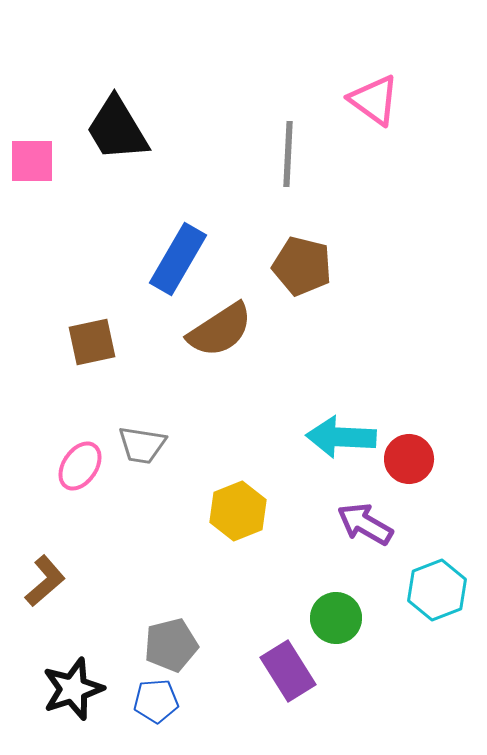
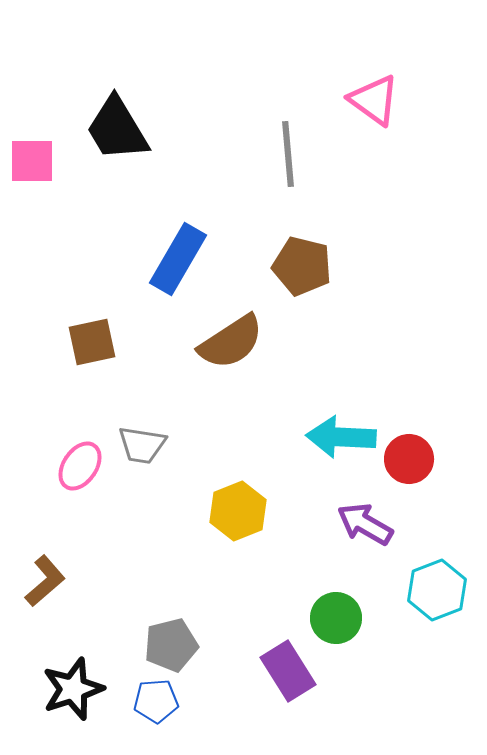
gray line: rotated 8 degrees counterclockwise
brown semicircle: moved 11 px right, 12 px down
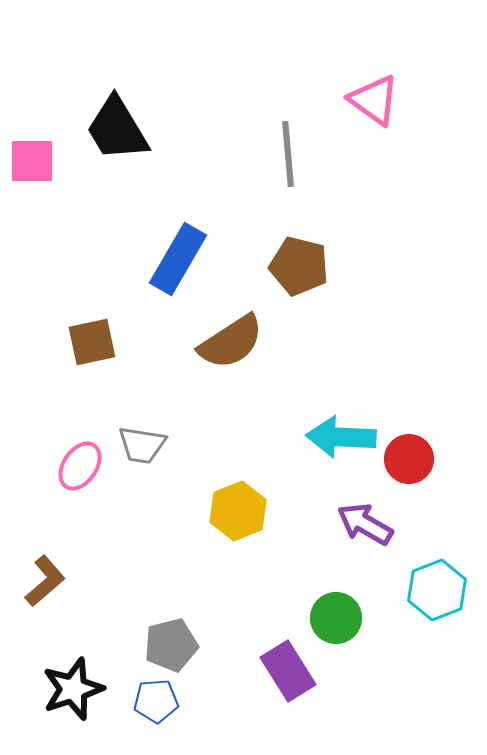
brown pentagon: moved 3 px left
